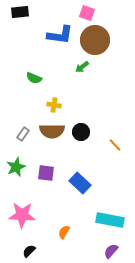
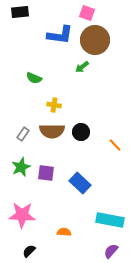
green star: moved 5 px right
orange semicircle: rotated 64 degrees clockwise
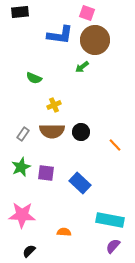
yellow cross: rotated 32 degrees counterclockwise
purple semicircle: moved 2 px right, 5 px up
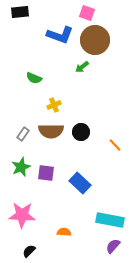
blue L-shape: rotated 12 degrees clockwise
brown semicircle: moved 1 px left
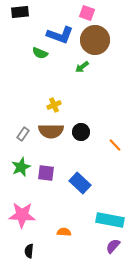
green semicircle: moved 6 px right, 25 px up
black semicircle: rotated 40 degrees counterclockwise
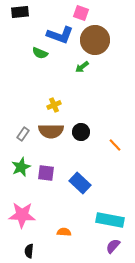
pink square: moved 6 px left
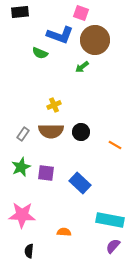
orange line: rotated 16 degrees counterclockwise
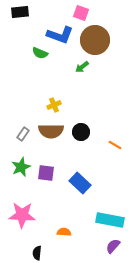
black semicircle: moved 8 px right, 2 px down
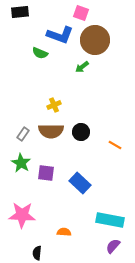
green star: moved 4 px up; rotated 18 degrees counterclockwise
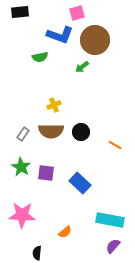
pink square: moved 4 px left; rotated 35 degrees counterclockwise
green semicircle: moved 4 px down; rotated 35 degrees counterclockwise
green star: moved 4 px down
orange semicircle: moved 1 px right; rotated 136 degrees clockwise
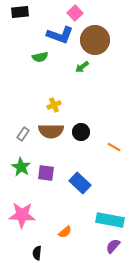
pink square: moved 2 px left; rotated 28 degrees counterclockwise
orange line: moved 1 px left, 2 px down
